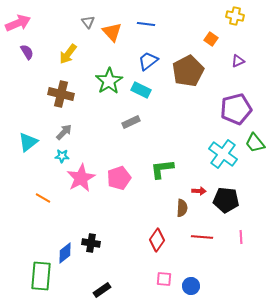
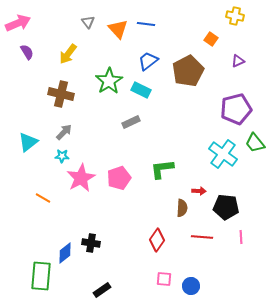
orange triangle: moved 6 px right, 3 px up
black pentagon: moved 7 px down
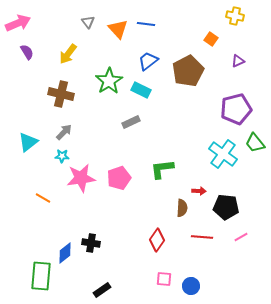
pink star: rotated 20 degrees clockwise
pink line: rotated 64 degrees clockwise
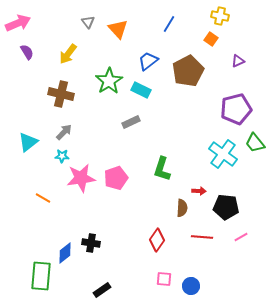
yellow cross: moved 15 px left
blue line: moved 23 px right; rotated 66 degrees counterclockwise
green L-shape: rotated 65 degrees counterclockwise
pink pentagon: moved 3 px left
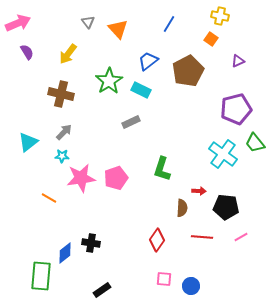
orange line: moved 6 px right
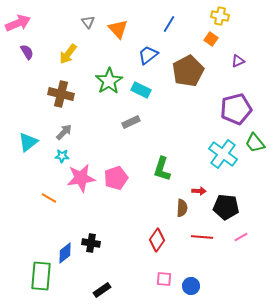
blue trapezoid: moved 6 px up
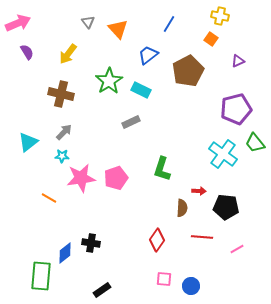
pink line: moved 4 px left, 12 px down
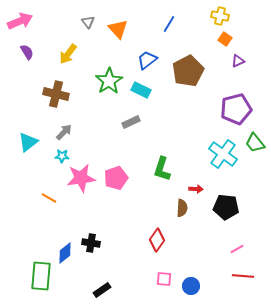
pink arrow: moved 2 px right, 2 px up
orange square: moved 14 px right
blue trapezoid: moved 1 px left, 5 px down
brown cross: moved 5 px left
red arrow: moved 3 px left, 2 px up
red line: moved 41 px right, 39 px down
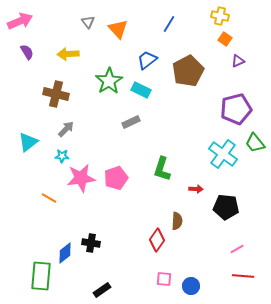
yellow arrow: rotated 50 degrees clockwise
gray arrow: moved 2 px right, 3 px up
brown semicircle: moved 5 px left, 13 px down
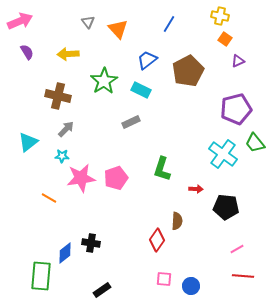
green star: moved 5 px left
brown cross: moved 2 px right, 2 px down
